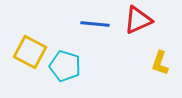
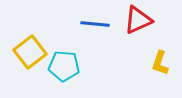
yellow square: rotated 24 degrees clockwise
cyan pentagon: moved 1 px left; rotated 12 degrees counterclockwise
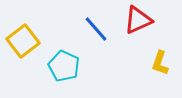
blue line: moved 1 px right, 5 px down; rotated 44 degrees clockwise
yellow square: moved 7 px left, 11 px up
cyan pentagon: rotated 20 degrees clockwise
